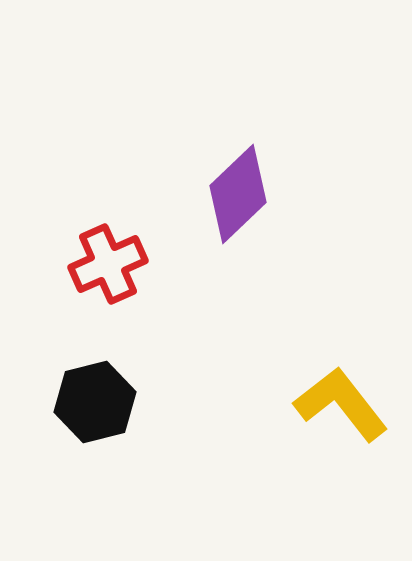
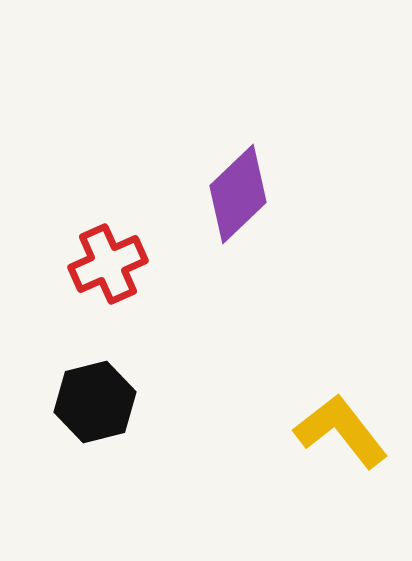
yellow L-shape: moved 27 px down
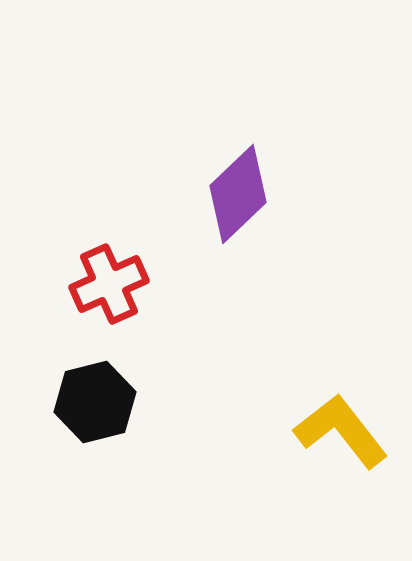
red cross: moved 1 px right, 20 px down
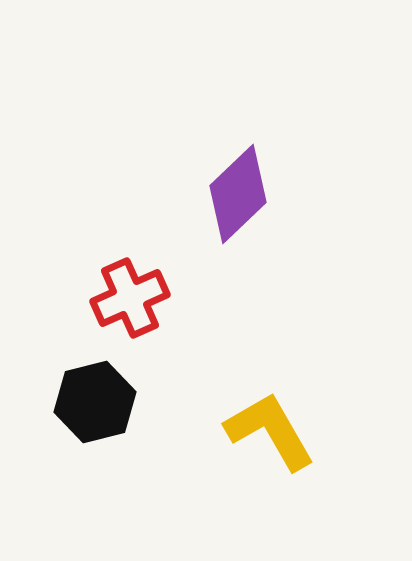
red cross: moved 21 px right, 14 px down
yellow L-shape: moved 71 px left; rotated 8 degrees clockwise
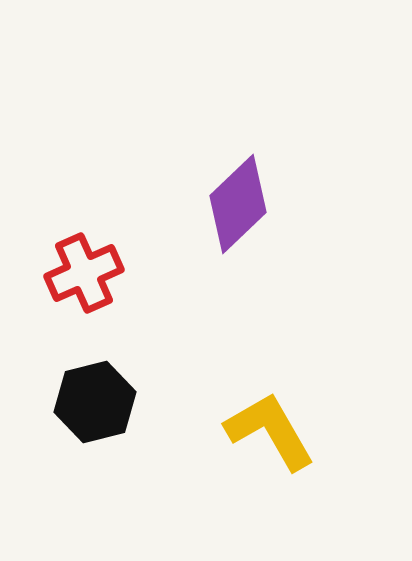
purple diamond: moved 10 px down
red cross: moved 46 px left, 25 px up
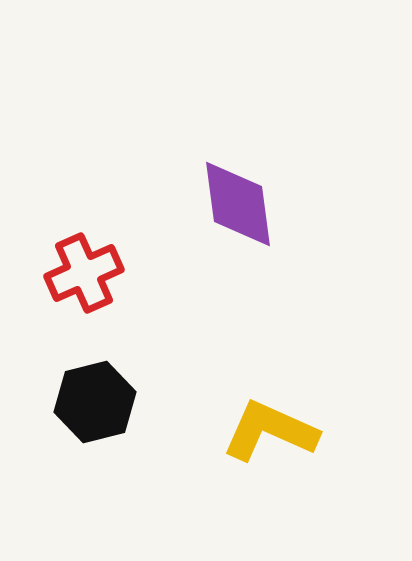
purple diamond: rotated 54 degrees counterclockwise
yellow L-shape: rotated 36 degrees counterclockwise
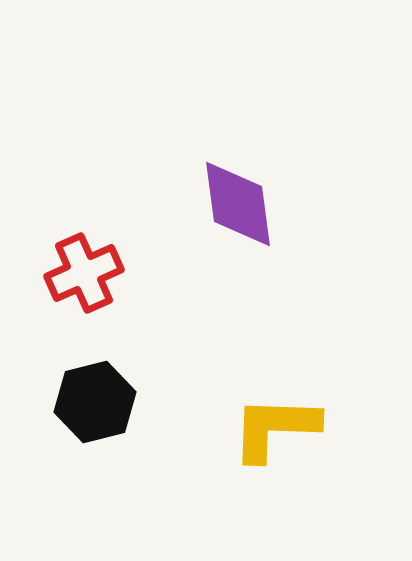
yellow L-shape: moved 5 px right, 3 px up; rotated 22 degrees counterclockwise
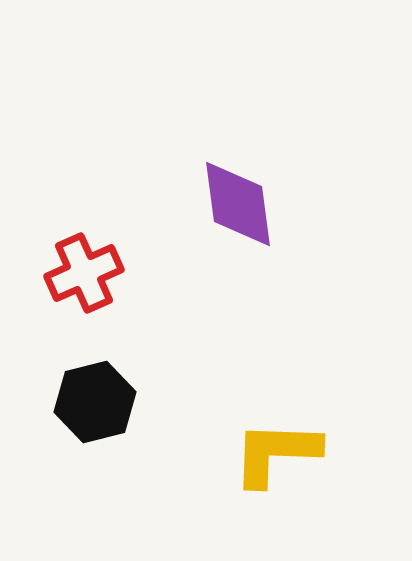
yellow L-shape: moved 1 px right, 25 px down
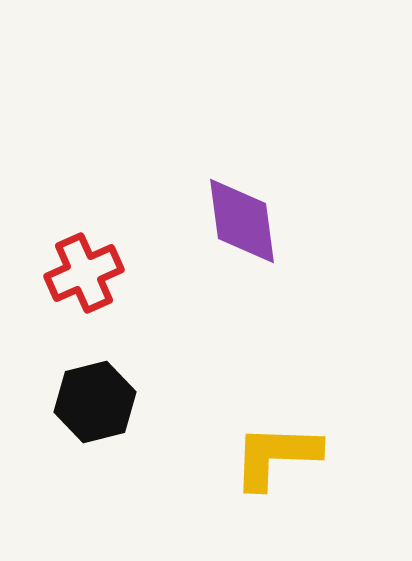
purple diamond: moved 4 px right, 17 px down
yellow L-shape: moved 3 px down
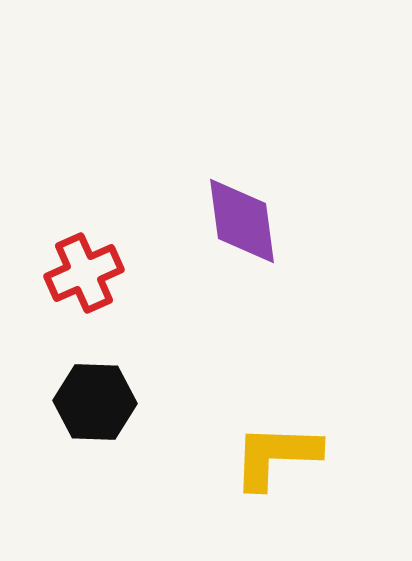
black hexagon: rotated 16 degrees clockwise
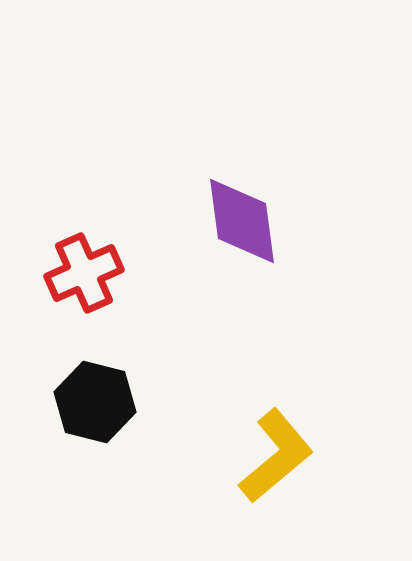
black hexagon: rotated 12 degrees clockwise
yellow L-shape: rotated 138 degrees clockwise
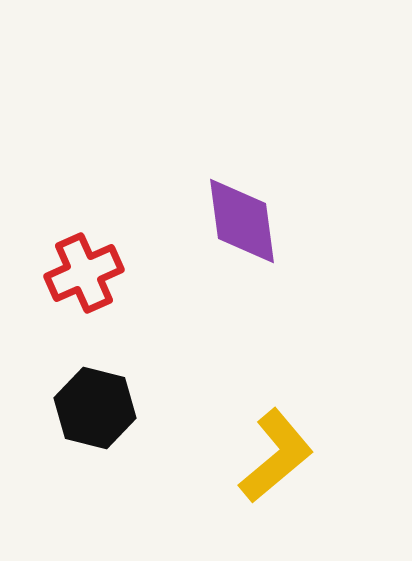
black hexagon: moved 6 px down
